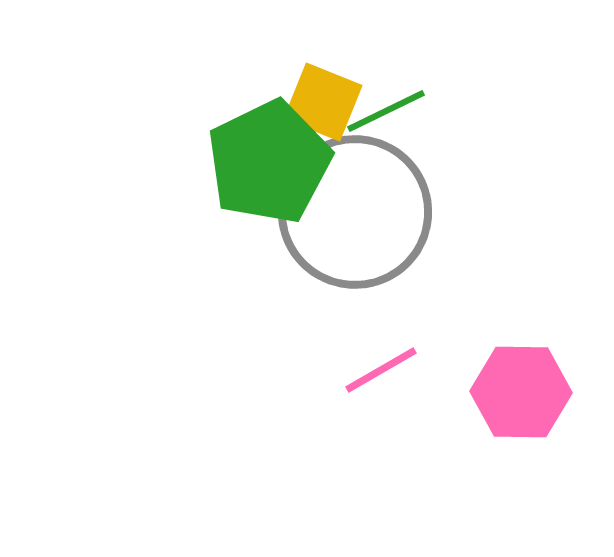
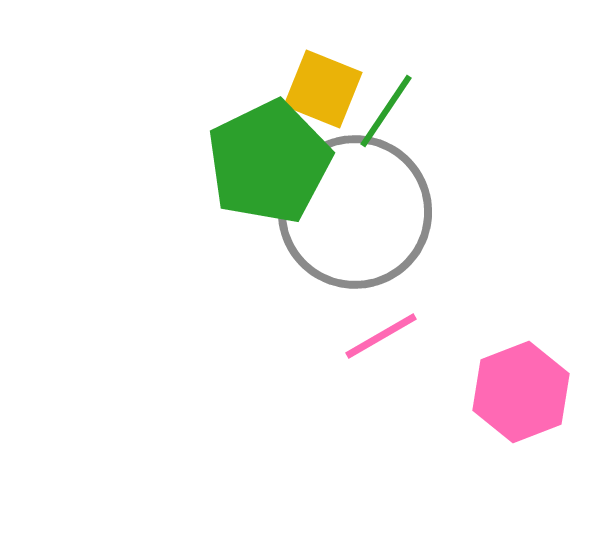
yellow square: moved 13 px up
green line: rotated 30 degrees counterclockwise
pink line: moved 34 px up
pink hexagon: rotated 22 degrees counterclockwise
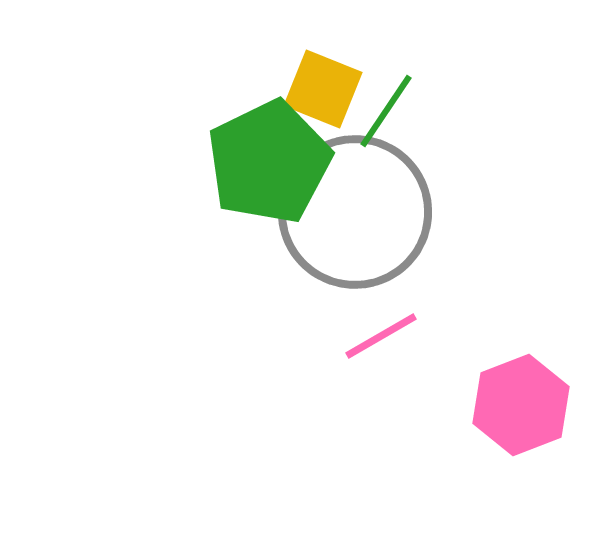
pink hexagon: moved 13 px down
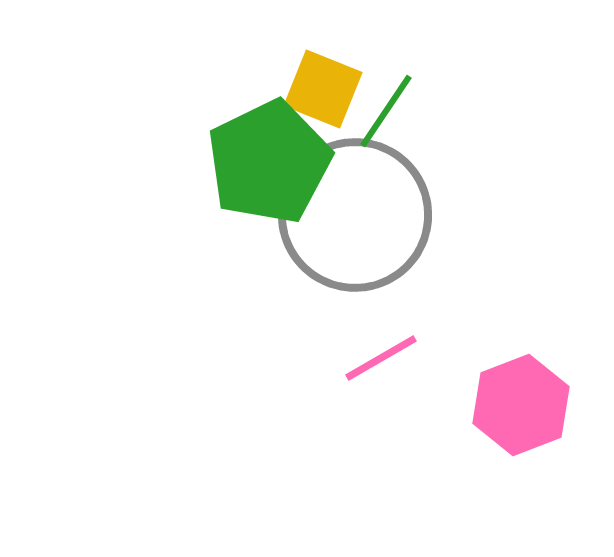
gray circle: moved 3 px down
pink line: moved 22 px down
